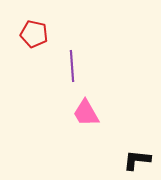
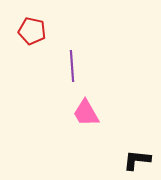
red pentagon: moved 2 px left, 3 px up
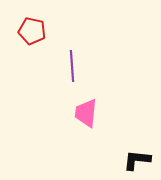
pink trapezoid: rotated 36 degrees clockwise
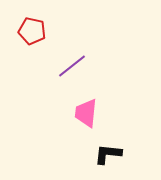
purple line: rotated 56 degrees clockwise
black L-shape: moved 29 px left, 6 px up
